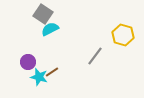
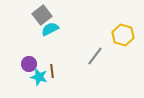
gray square: moved 1 px left, 1 px down; rotated 18 degrees clockwise
purple circle: moved 1 px right, 2 px down
brown line: moved 1 px up; rotated 64 degrees counterclockwise
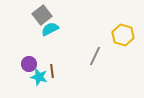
gray line: rotated 12 degrees counterclockwise
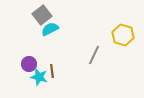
gray line: moved 1 px left, 1 px up
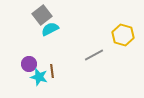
gray line: rotated 36 degrees clockwise
